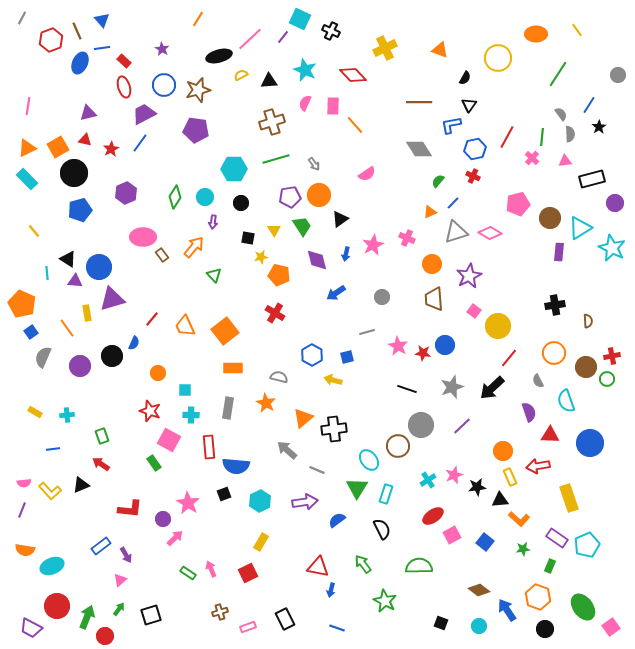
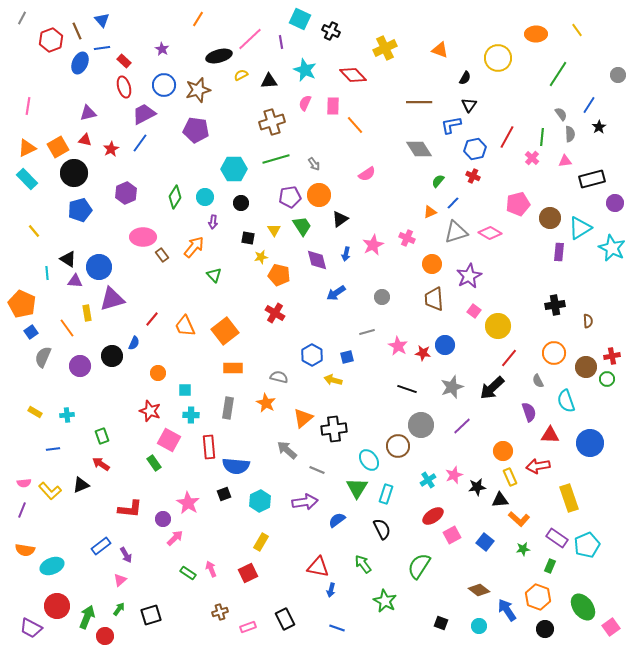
purple line at (283, 37): moved 2 px left, 5 px down; rotated 48 degrees counterclockwise
green semicircle at (419, 566): rotated 56 degrees counterclockwise
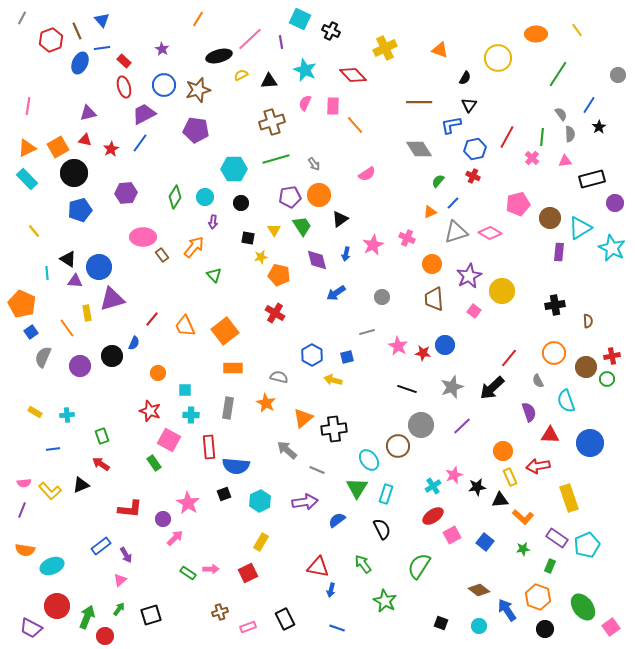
purple hexagon at (126, 193): rotated 20 degrees clockwise
yellow circle at (498, 326): moved 4 px right, 35 px up
cyan cross at (428, 480): moved 5 px right, 6 px down
orange L-shape at (519, 519): moved 4 px right, 2 px up
pink arrow at (211, 569): rotated 112 degrees clockwise
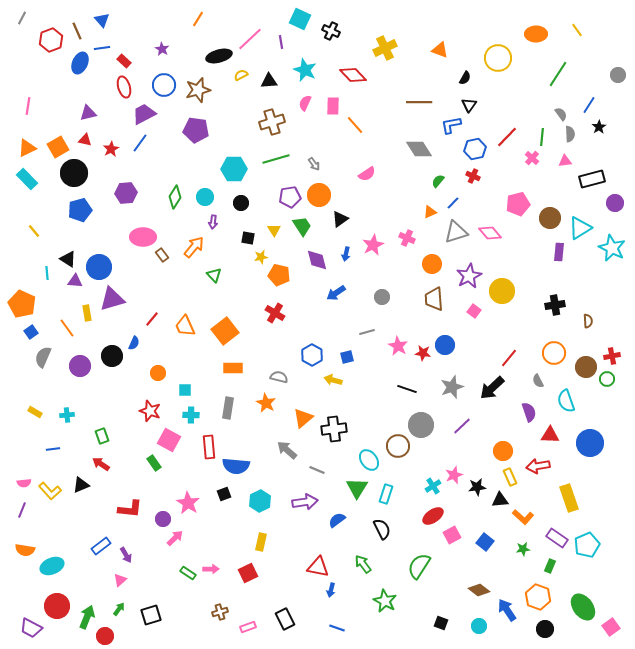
red line at (507, 137): rotated 15 degrees clockwise
pink diamond at (490, 233): rotated 20 degrees clockwise
yellow rectangle at (261, 542): rotated 18 degrees counterclockwise
